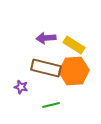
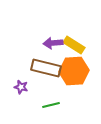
purple arrow: moved 7 px right, 5 px down
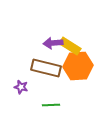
yellow rectangle: moved 4 px left, 1 px down
orange hexagon: moved 4 px right, 5 px up
green line: rotated 12 degrees clockwise
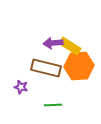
orange hexagon: moved 1 px right
green line: moved 2 px right
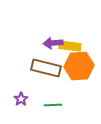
yellow rectangle: rotated 25 degrees counterclockwise
purple star: moved 12 px down; rotated 24 degrees clockwise
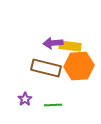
purple star: moved 4 px right
